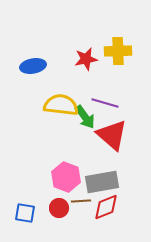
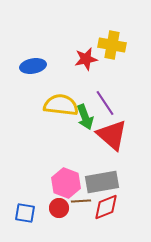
yellow cross: moved 6 px left, 6 px up; rotated 12 degrees clockwise
purple line: rotated 40 degrees clockwise
green arrow: rotated 15 degrees clockwise
pink hexagon: moved 6 px down
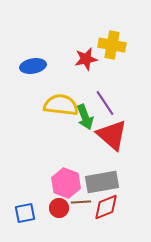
brown line: moved 1 px down
blue square: rotated 20 degrees counterclockwise
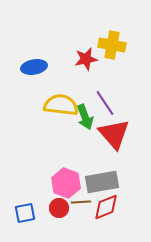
blue ellipse: moved 1 px right, 1 px down
red triangle: moved 2 px right, 1 px up; rotated 8 degrees clockwise
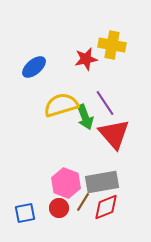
blue ellipse: rotated 30 degrees counterclockwise
yellow semicircle: rotated 24 degrees counterclockwise
brown line: moved 2 px right; rotated 54 degrees counterclockwise
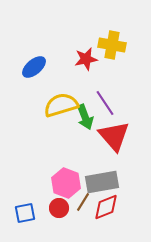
red triangle: moved 2 px down
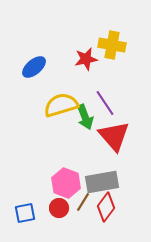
red diamond: rotated 32 degrees counterclockwise
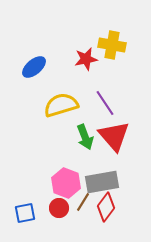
green arrow: moved 20 px down
